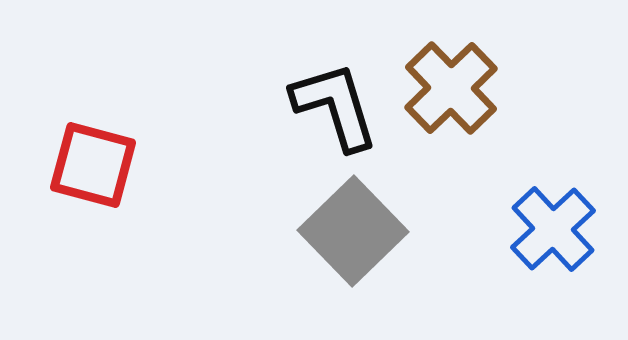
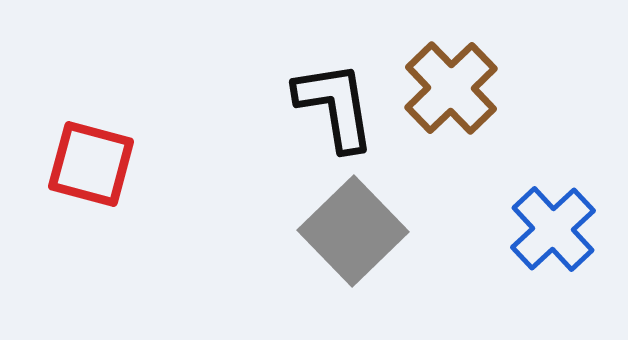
black L-shape: rotated 8 degrees clockwise
red square: moved 2 px left, 1 px up
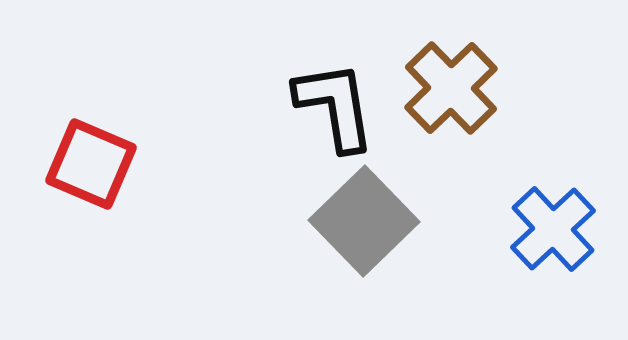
red square: rotated 8 degrees clockwise
gray square: moved 11 px right, 10 px up
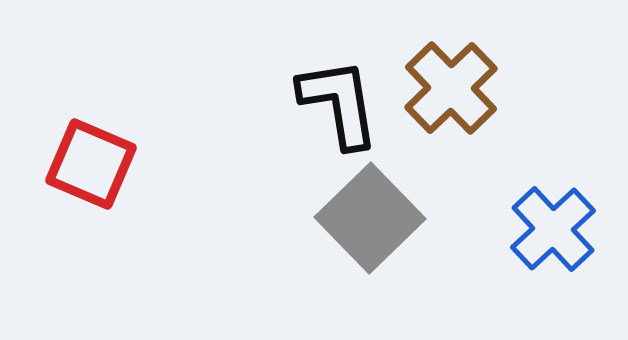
black L-shape: moved 4 px right, 3 px up
gray square: moved 6 px right, 3 px up
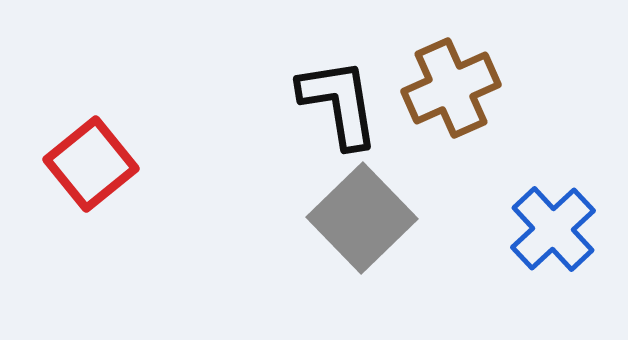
brown cross: rotated 20 degrees clockwise
red square: rotated 28 degrees clockwise
gray square: moved 8 px left
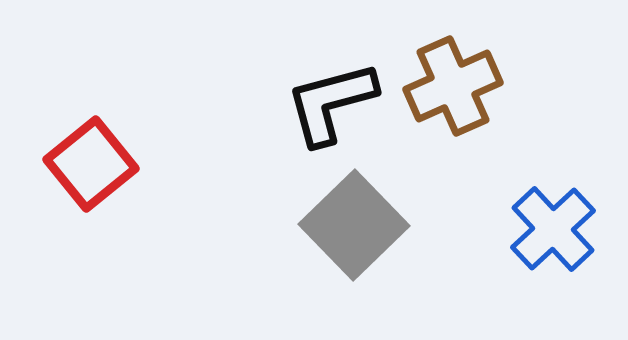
brown cross: moved 2 px right, 2 px up
black L-shape: moved 8 px left; rotated 96 degrees counterclockwise
gray square: moved 8 px left, 7 px down
